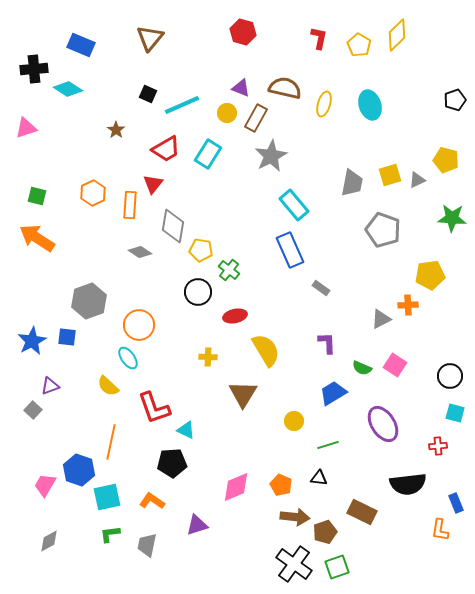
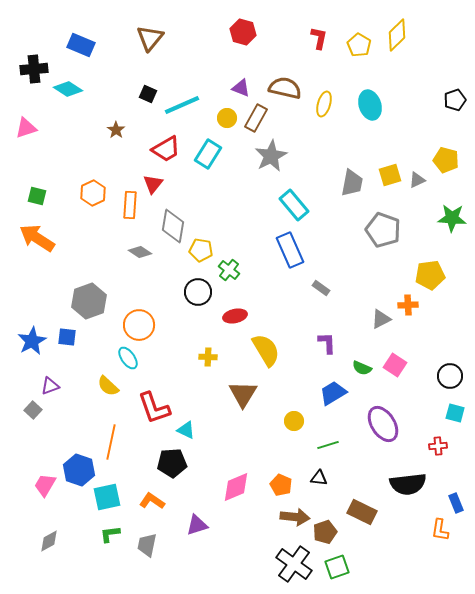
yellow circle at (227, 113): moved 5 px down
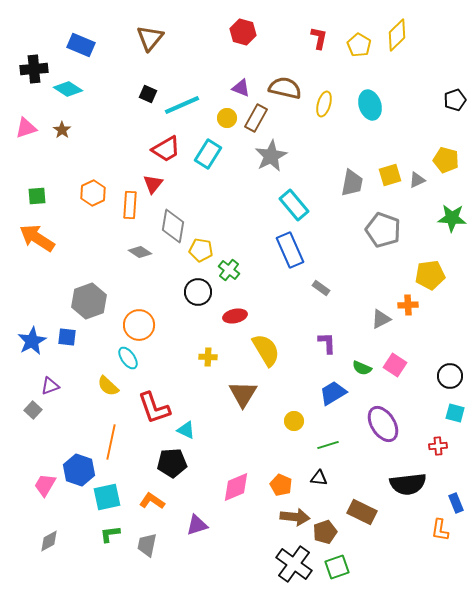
brown star at (116, 130): moved 54 px left
green square at (37, 196): rotated 18 degrees counterclockwise
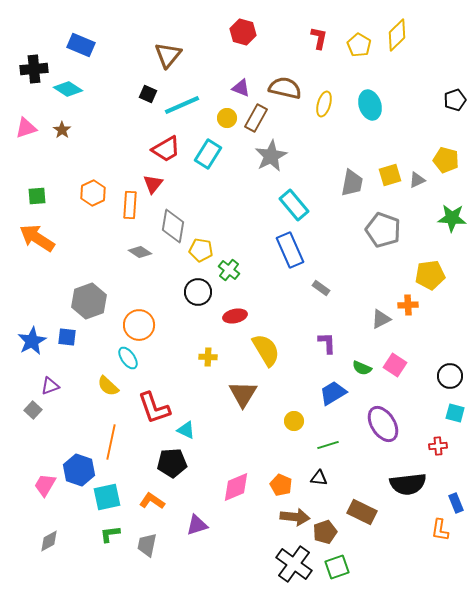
brown triangle at (150, 38): moved 18 px right, 17 px down
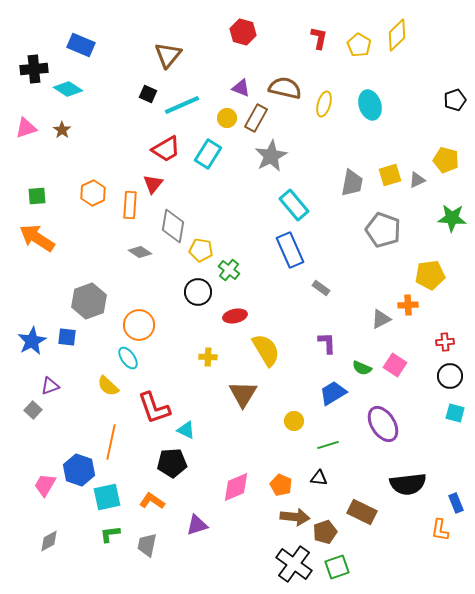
red cross at (438, 446): moved 7 px right, 104 px up
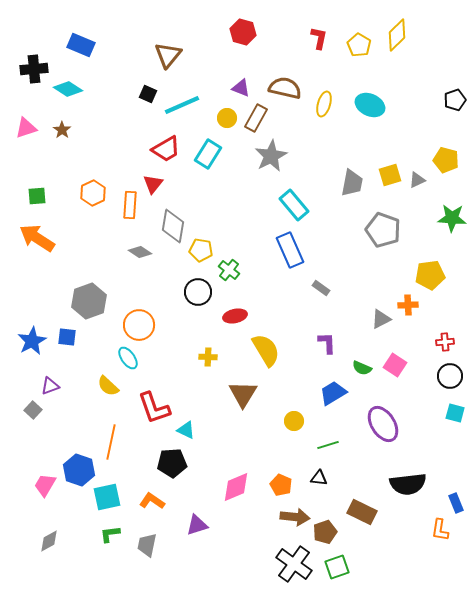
cyan ellipse at (370, 105): rotated 48 degrees counterclockwise
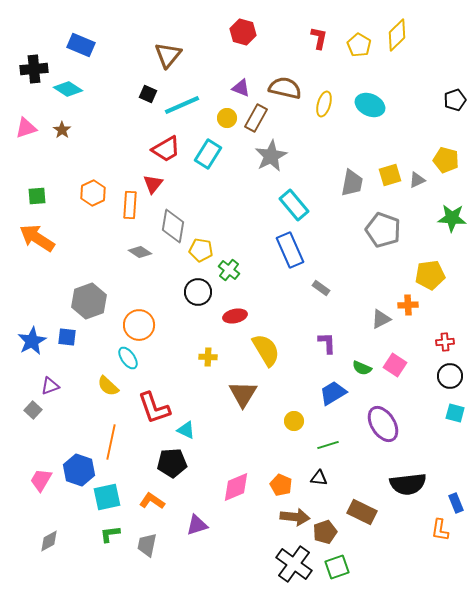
pink trapezoid at (45, 485): moved 4 px left, 5 px up
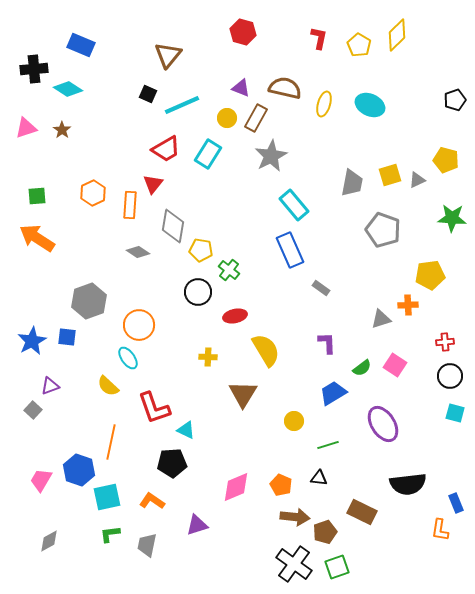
gray diamond at (140, 252): moved 2 px left
gray triangle at (381, 319): rotated 10 degrees clockwise
green semicircle at (362, 368): rotated 60 degrees counterclockwise
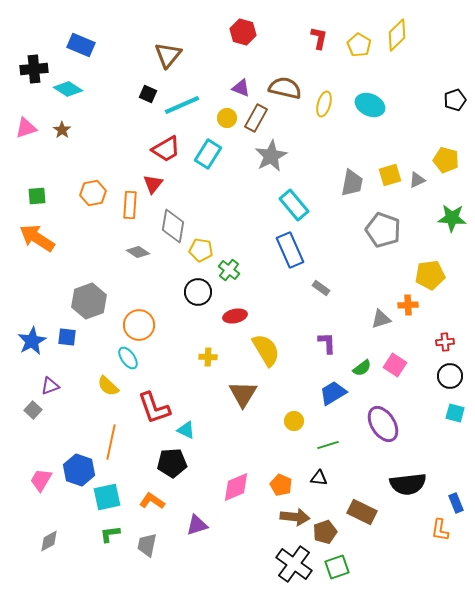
orange hexagon at (93, 193): rotated 15 degrees clockwise
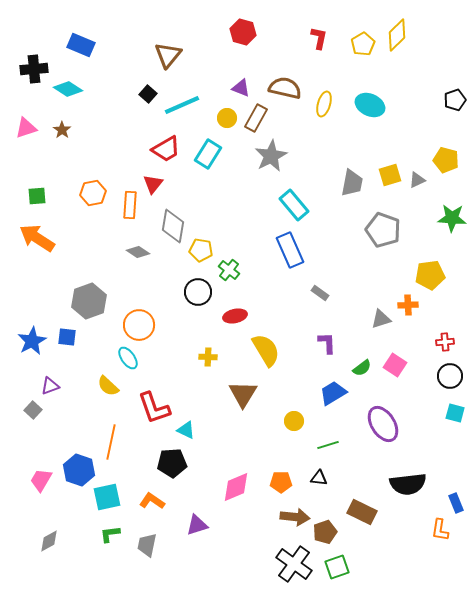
yellow pentagon at (359, 45): moved 4 px right, 1 px up; rotated 10 degrees clockwise
black square at (148, 94): rotated 18 degrees clockwise
gray rectangle at (321, 288): moved 1 px left, 5 px down
orange pentagon at (281, 485): moved 3 px up; rotated 25 degrees counterclockwise
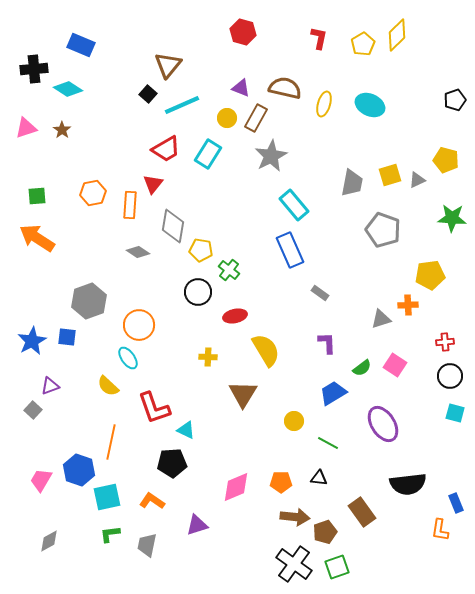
brown triangle at (168, 55): moved 10 px down
green line at (328, 445): moved 2 px up; rotated 45 degrees clockwise
brown rectangle at (362, 512): rotated 28 degrees clockwise
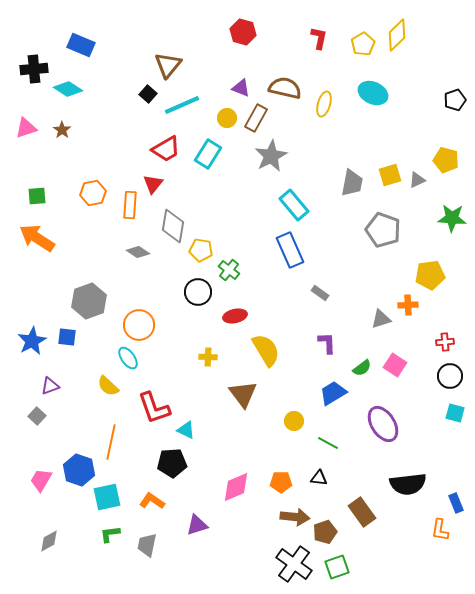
cyan ellipse at (370, 105): moved 3 px right, 12 px up
brown triangle at (243, 394): rotated 8 degrees counterclockwise
gray square at (33, 410): moved 4 px right, 6 px down
